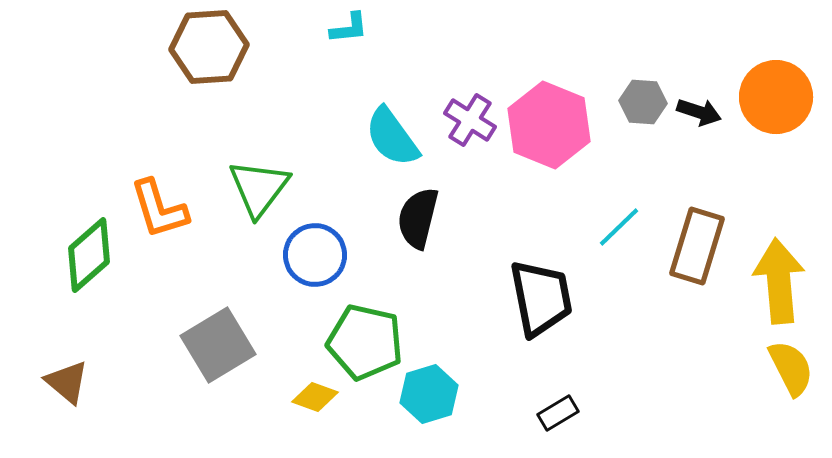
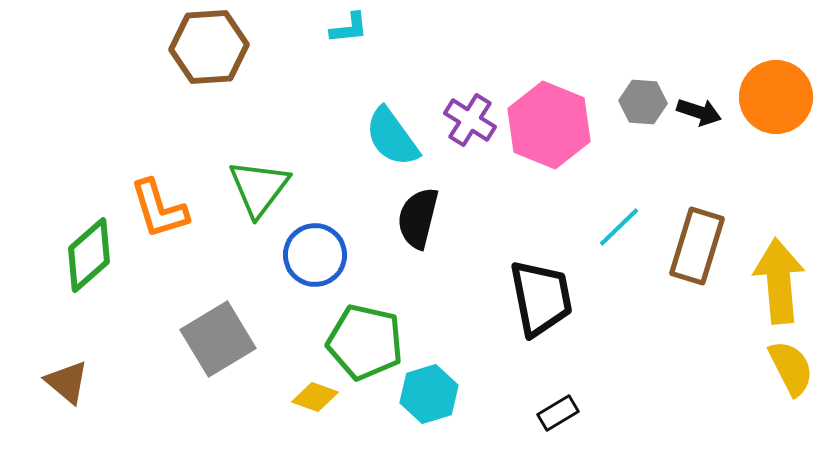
gray square: moved 6 px up
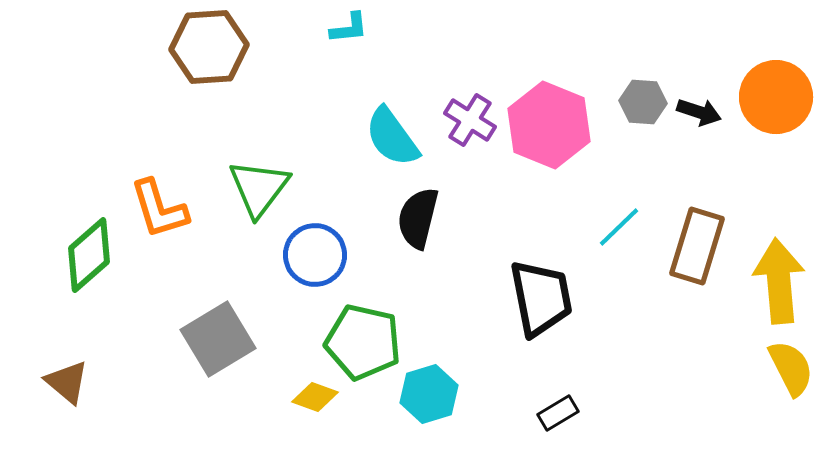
green pentagon: moved 2 px left
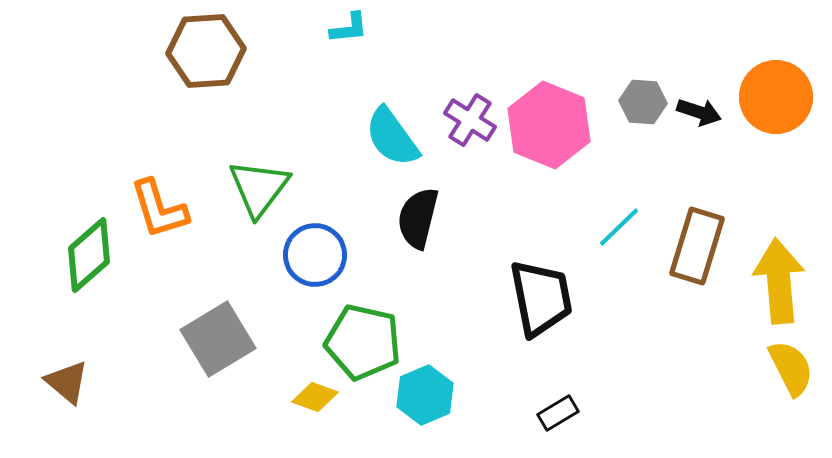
brown hexagon: moved 3 px left, 4 px down
cyan hexagon: moved 4 px left, 1 px down; rotated 6 degrees counterclockwise
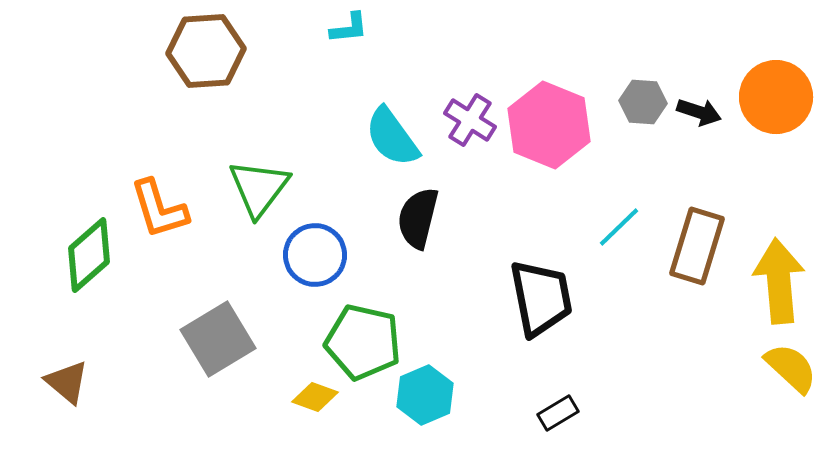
yellow semicircle: rotated 20 degrees counterclockwise
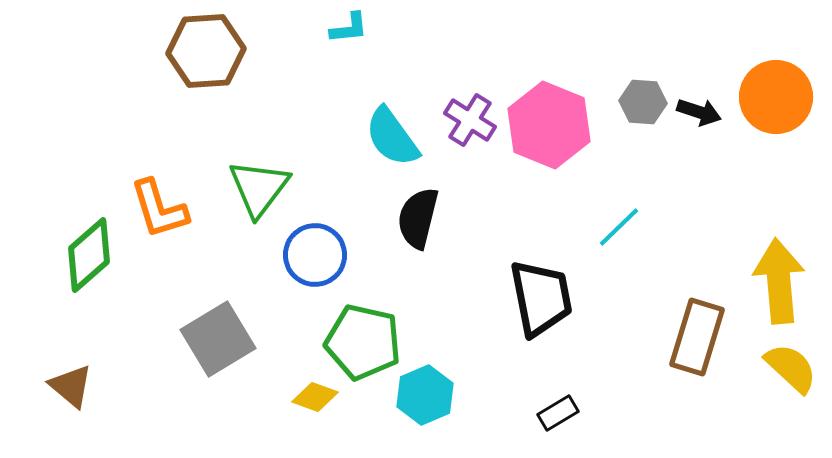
brown rectangle: moved 91 px down
brown triangle: moved 4 px right, 4 px down
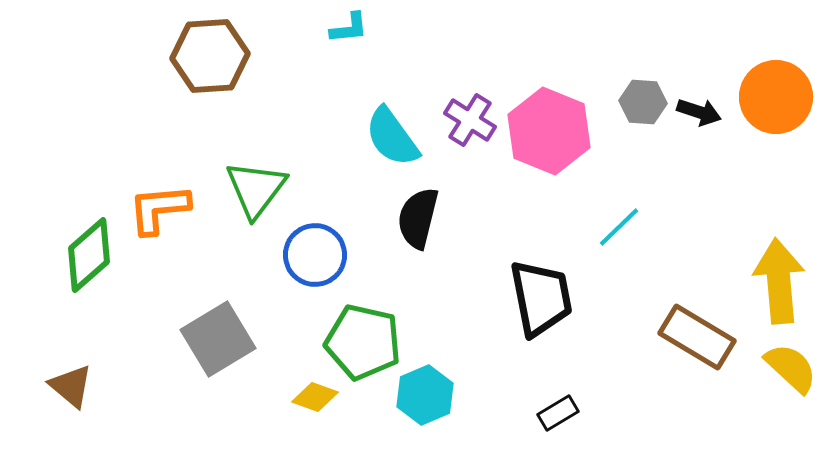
brown hexagon: moved 4 px right, 5 px down
pink hexagon: moved 6 px down
green triangle: moved 3 px left, 1 px down
orange L-shape: rotated 102 degrees clockwise
brown rectangle: rotated 76 degrees counterclockwise
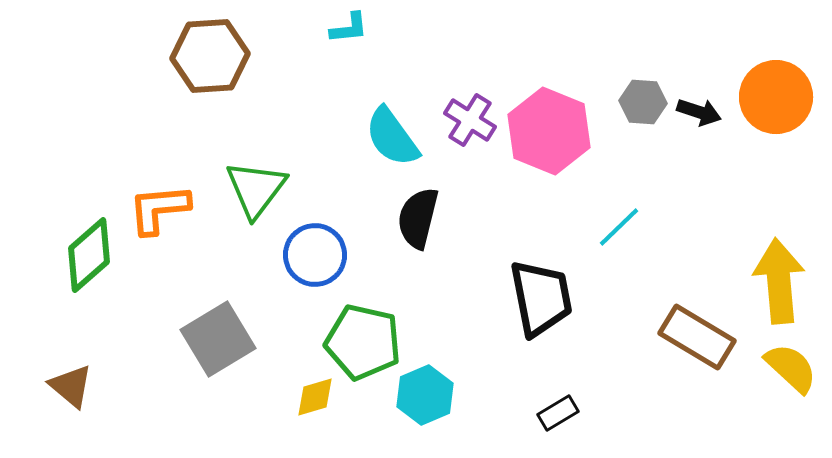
yellow diamond: rotated 36 degrees counterclockwise
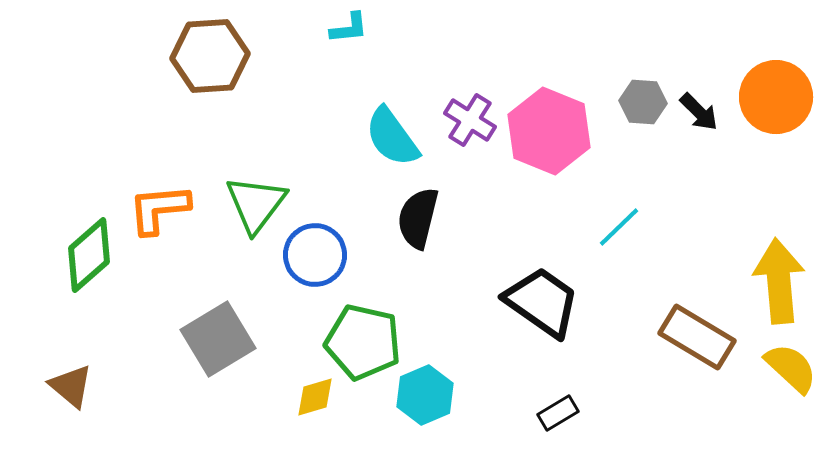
black arrow: rotated 27 degrees clockwise
green triangle: moved 15 px down
black trapezoid: moved 1 px right, 4 px down; rotated 44 degrees counterclockwise
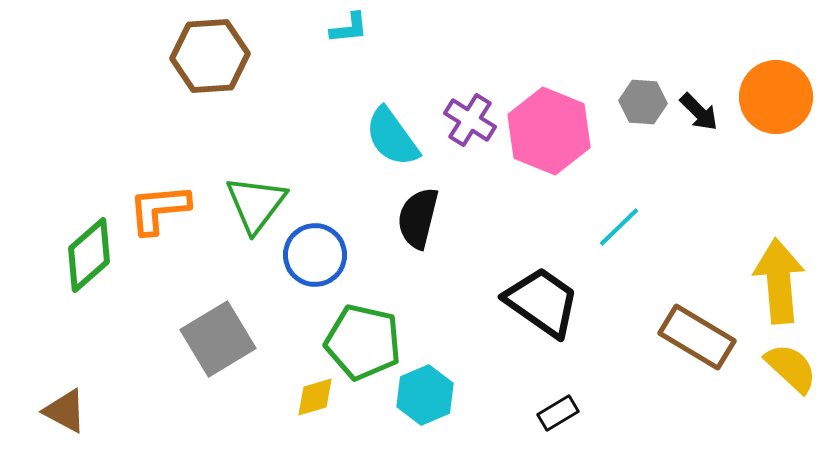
brown triangle: moved 6 px left, 25 px down; rotated 12 degrees counterclockwise
